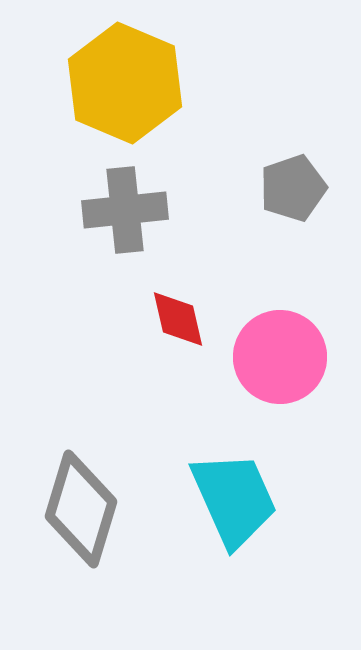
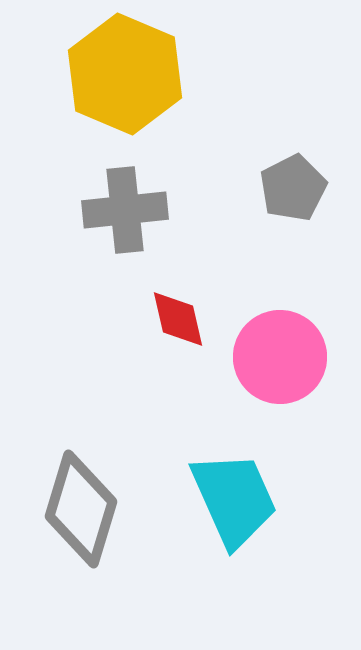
yellow hexagon: moved 9 px up
gray pentagon: rotated 8 degrees counterclockwise
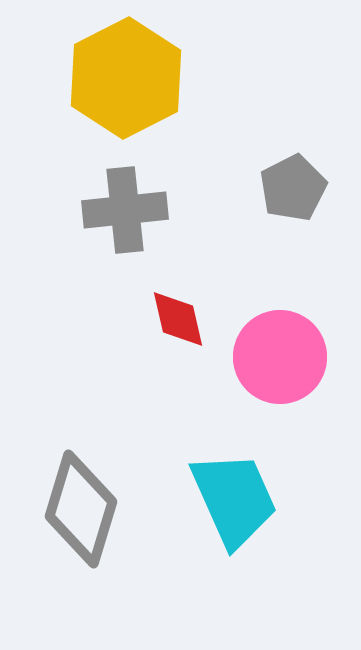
yellow hexagon: moved 1 px right, 4 px down; rotated 10 degrees clockwise
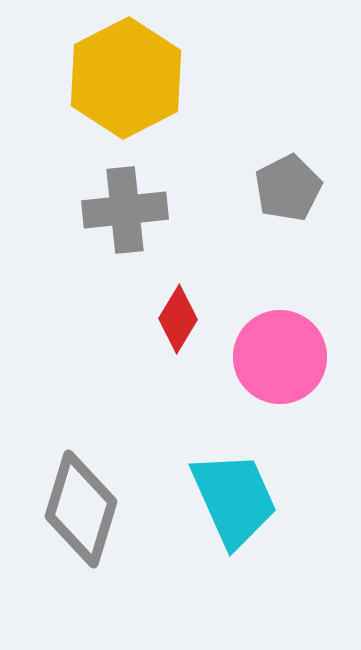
gray pentagon: moved 5 px left
red diamond: rotated 44 degrees clockwise
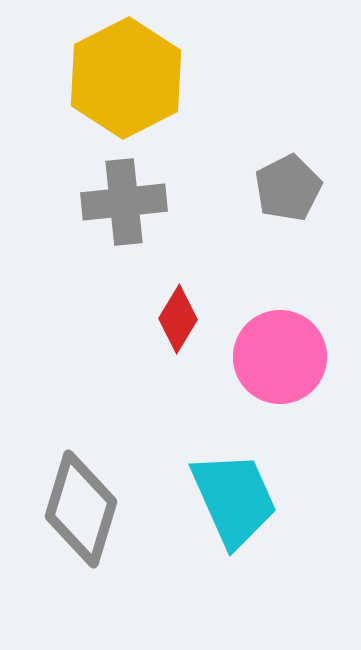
gray cross: moved 1 px left, 8 px up
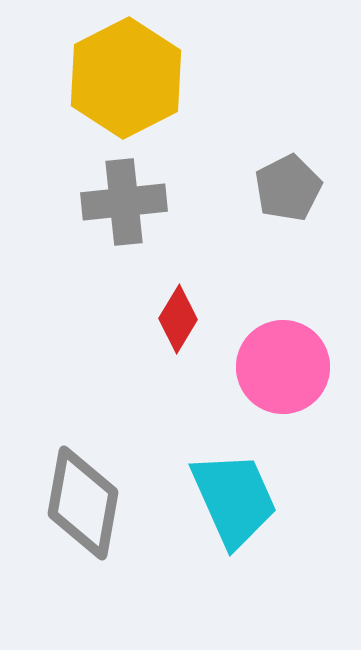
pink circle: moved 3 px right, 10 px down
gray diamond: moved 2 px right, 6 px up; rotated 7 degrees counterclockwise
